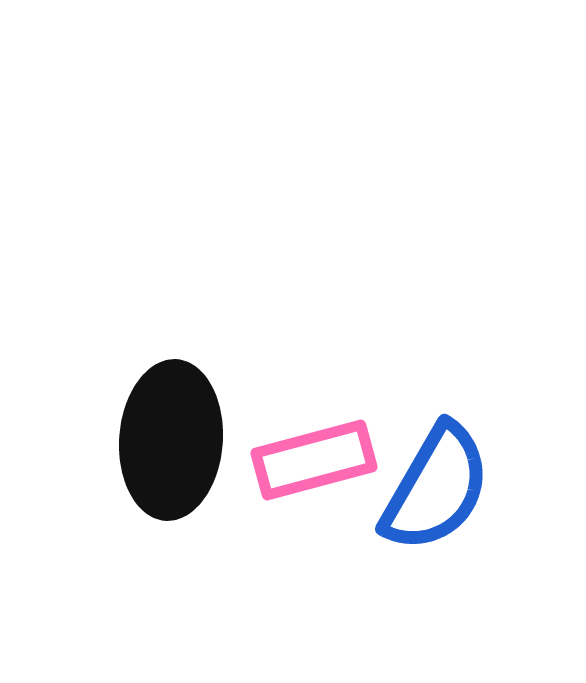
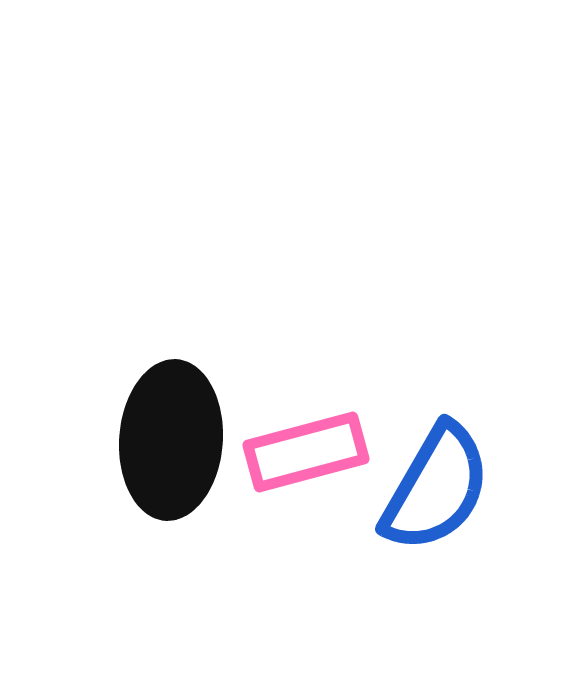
pink rectangle: moved 8 px left, 8 px up
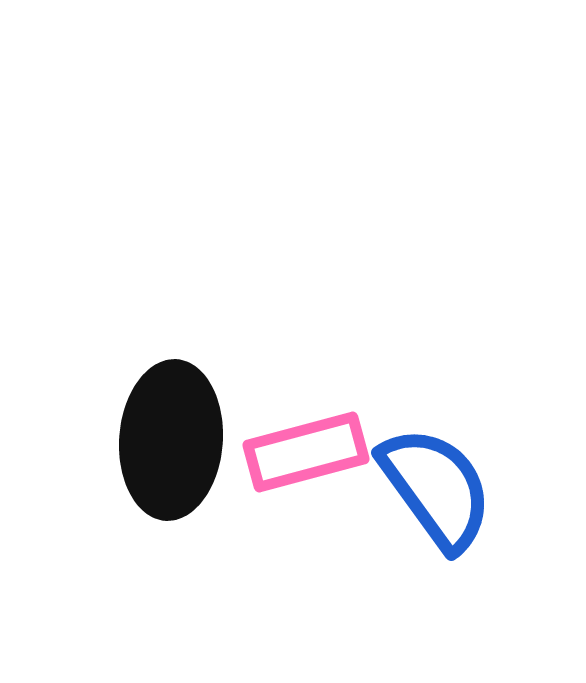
blue semicircle: rotated 66 degrees counterclockwise
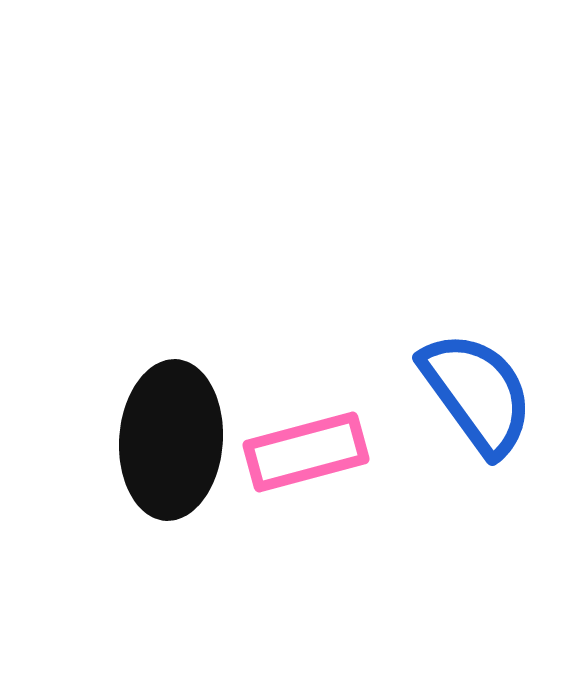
blue semicircle: moved 41 px right, 95 px up
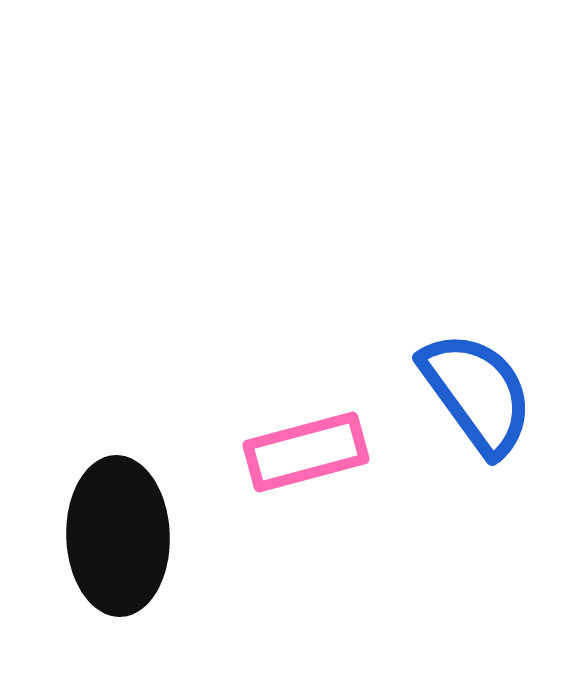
black ellipse: moved 53 px left, 96 px down; rotated 6 degrees counterclockwise
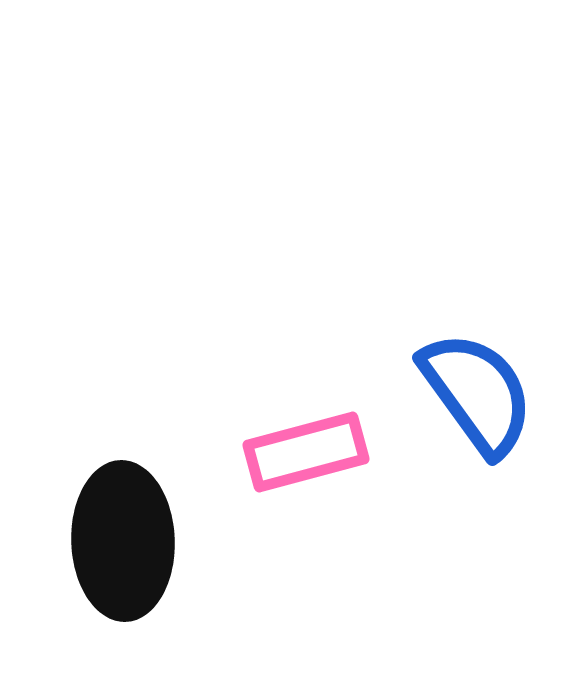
black ellipse: moved 5 px right, 5 px down
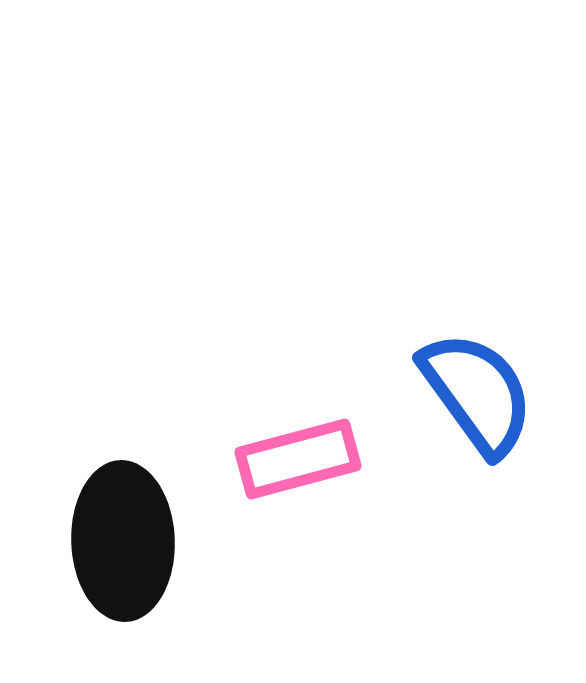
pink rectangle: moved 8 px left, 7 px down
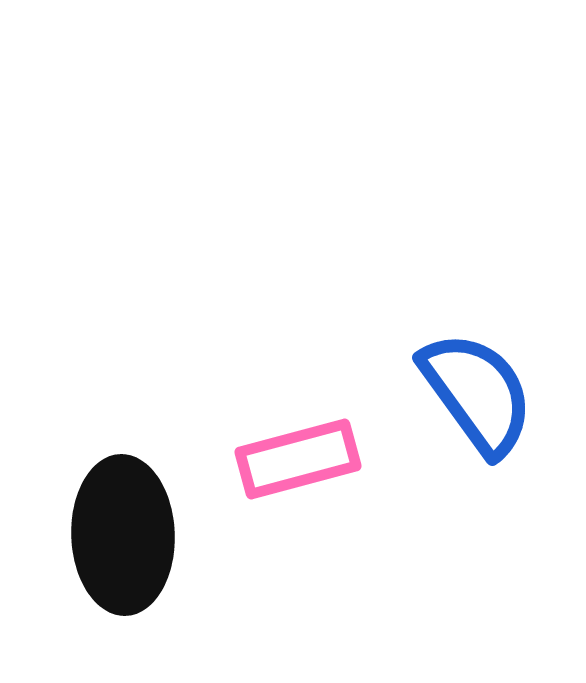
black ellipse: moved 6 px up
